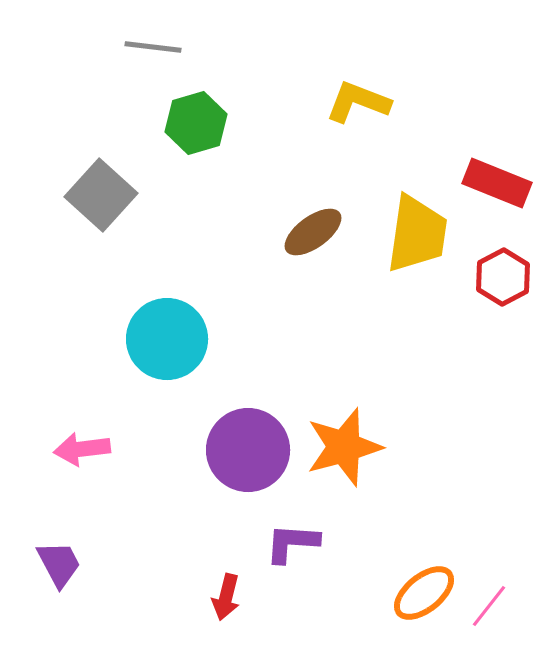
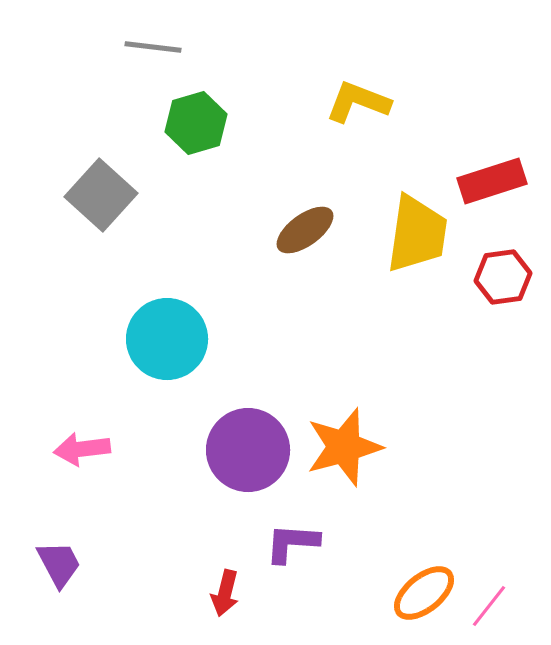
red rectangle: moved 5 px left, 2 px up; rotated 40 degrees counterclockwise
brown ellipse: moved 8 px left, 2 px up
red hexagon: rotated 20 degrees clockwise
red arrow: moved 1 px left, 4 px up
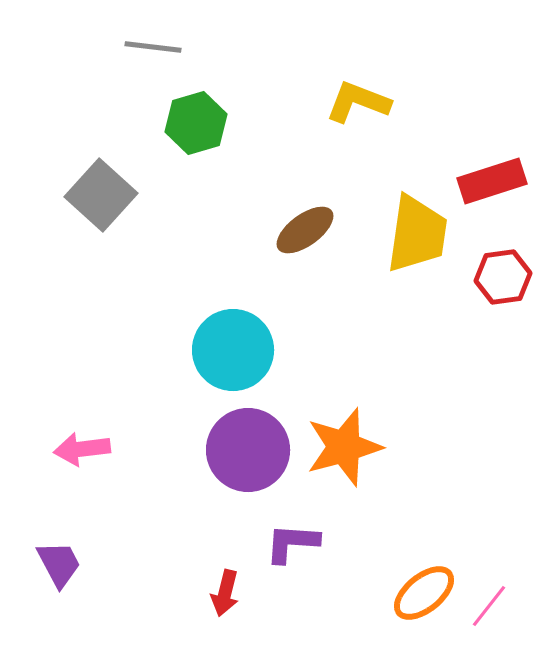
cyan circle: moved 66 px right, 11 px down
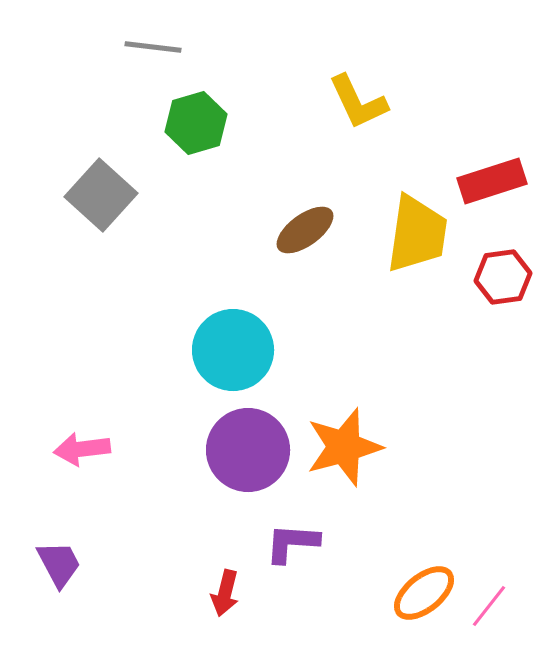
yellow L-shape: rotated 136 degrees counterclockwise
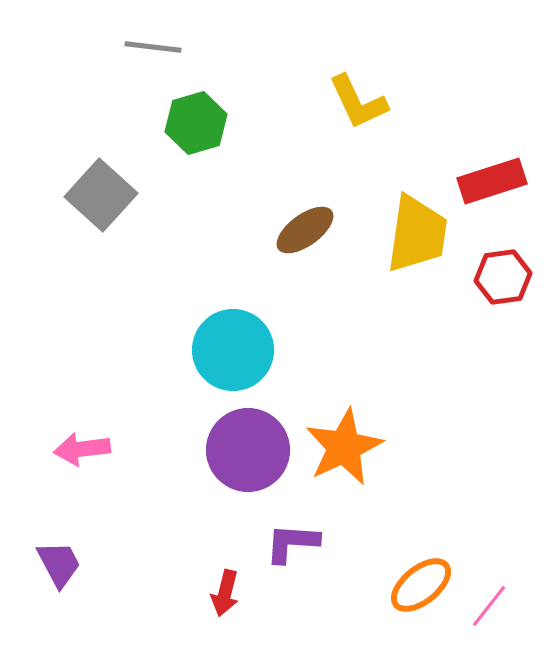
orange star: rotated 10 degrees counterclockwise
orange ellipse: moved 3 px left, 8 px up
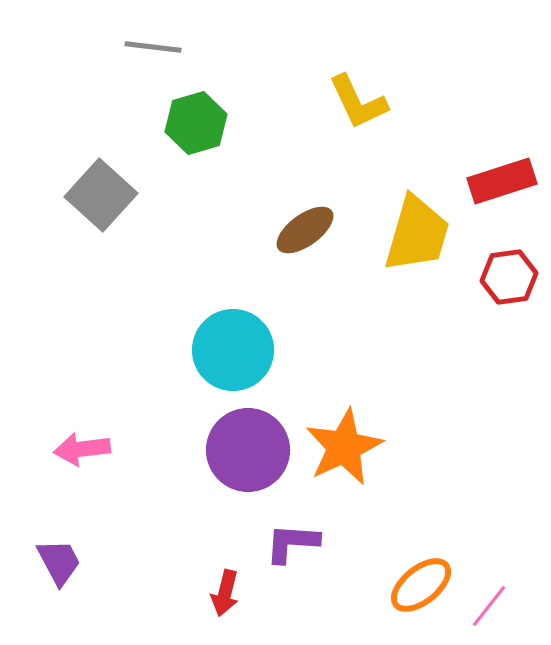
red rectangle: moved 10 px right
yellow trapezoid: rotated 8 degrees clockwise
red hexagon: moved 6 px right
purple trapezoid: moved 2 px up
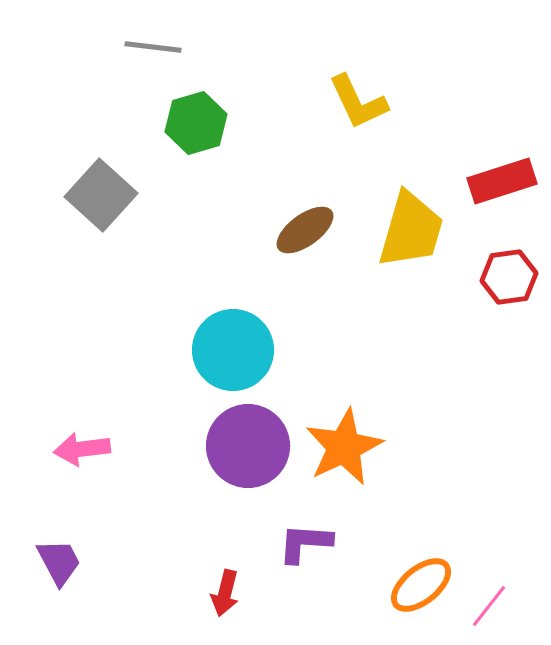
yellow trapezoid: moved 6 px left, 4 px up
purple circle: moved 4 px up
purple L-shape: moved 13 px right
